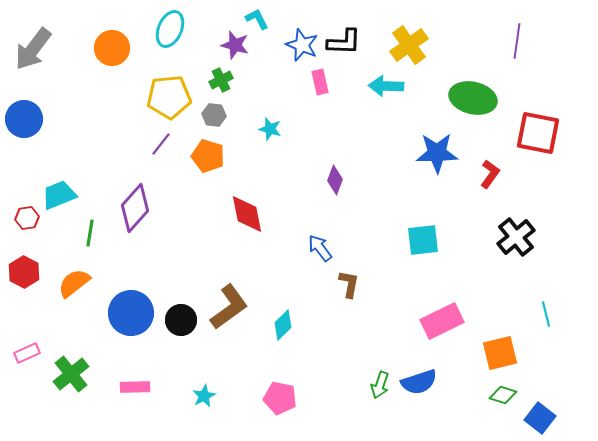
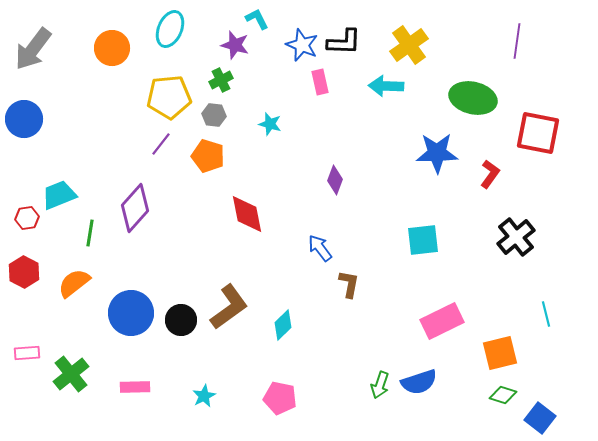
cyan star at (270, 129): moved 5 px up
pink rectangle at (27, 353): rotated 20 degrees clockwise
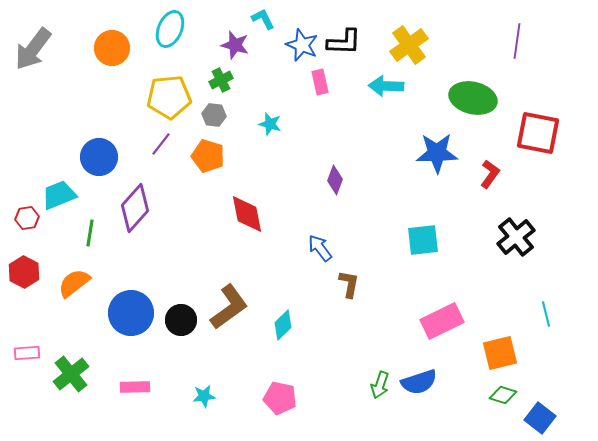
cyan L-shape at (257, 19): moved 6 px right
blue circle at (24, 119): moved 75 px right, 38 px down
cyan star at (204, 396): rotated 20 degrees clockwise
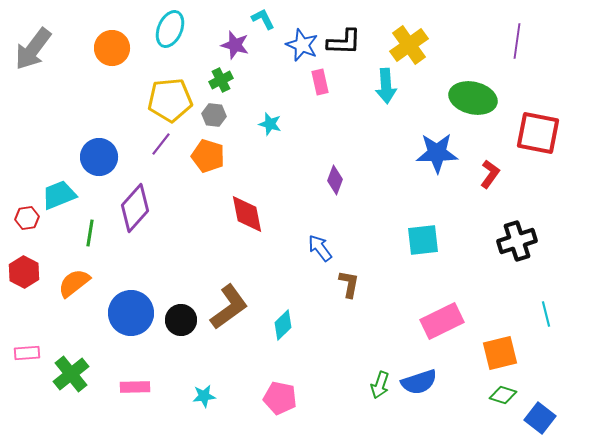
cyan arrow at (386, 86): rotated 96 degrees counterclockwise
yellow pentagon at (169, 97): moved 1 px right, 3 px down
black cross at (516, 237): moved 1 px right, 4 px down; rotated 21 degrees clockwise
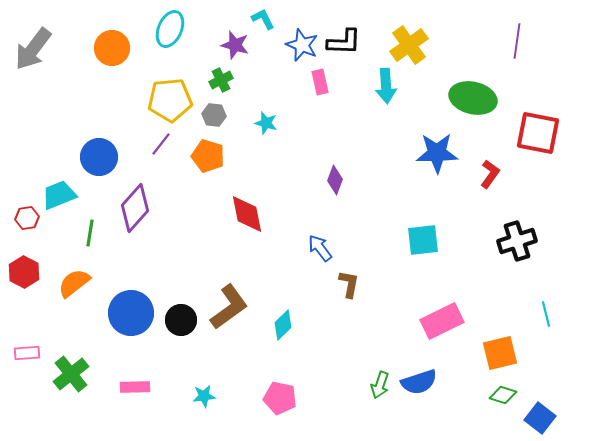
cyan star at (270, 124): moved 4 px left, 1 px up
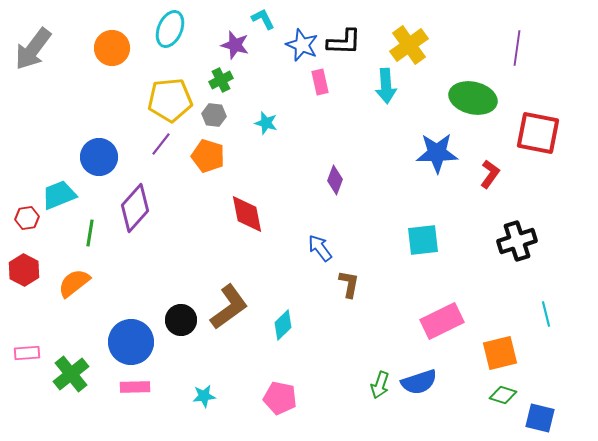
purple line at (517, 41): moved 7 px down
red hexagon at (24, 272): moved 2 px up
blue circle at (131, 313): moved 29 px down
blue square at (540, 418): rotated 24 degrees counterclockwise
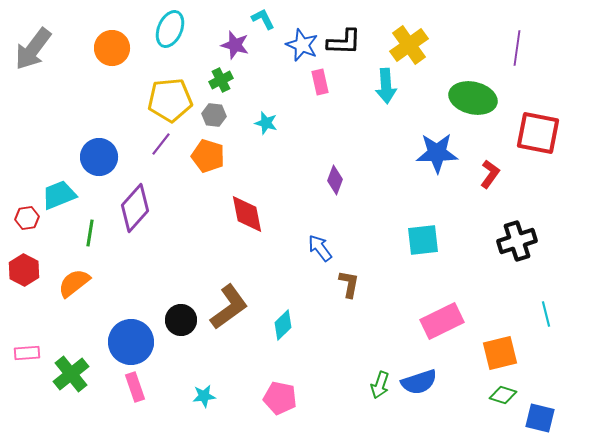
pink rectangle at (135, 387): rotated 72 degrees clockwise
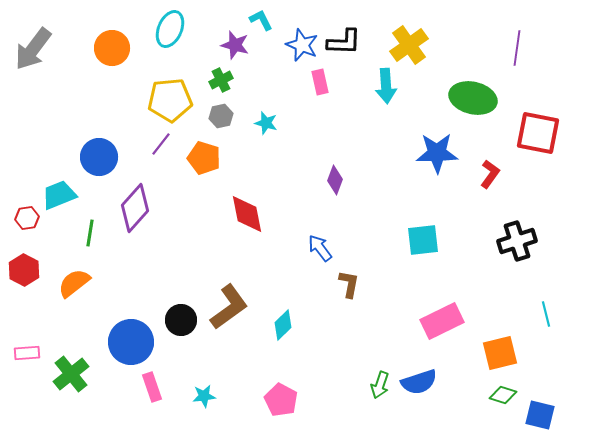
cyan L-shape at (263, 19): moved 2 px left, 1 px down
gray hexagon at (214, 115): moved 7 px right, 1 px down; rotated 20 degrees counterclockwise
orange pentagon at (208, 156): moved 4 px left, 2 px down
pink rectangle at (135, 387): moved 17 px right
pink pentagon at (280, 398): moved 1 px right, 2 px down; rotated 16 degrees clockwise
blue square at (540, 418): moved 3 px up
